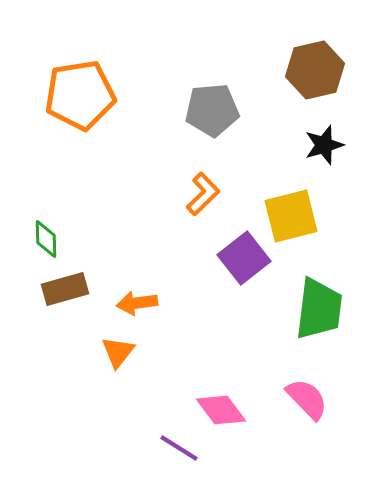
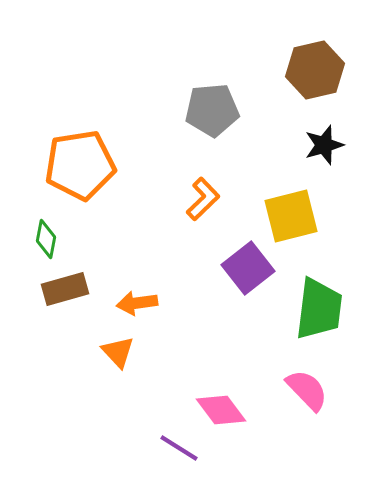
orange pentagon: moved 70 px down
orange L-shape: moved 5 px down
green diamond: rotated 12 degrees clockwise
purple square: moved 4 px right, 10 px down
orange triangle: rotated 21 degrees counterclockwise
pink semicircle: moved 9 px up
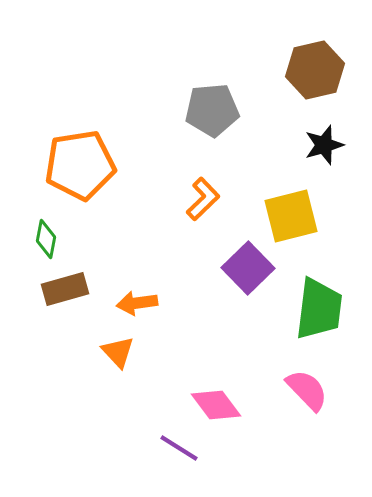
purple square: rotated 6 degrees counterclockwise
pink diamond: moved 5 px left, 5 px up
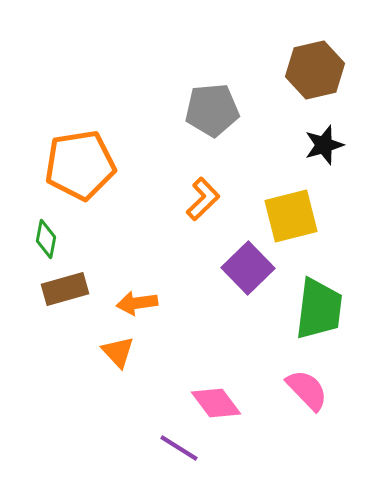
pink diamond: moved 2 px up
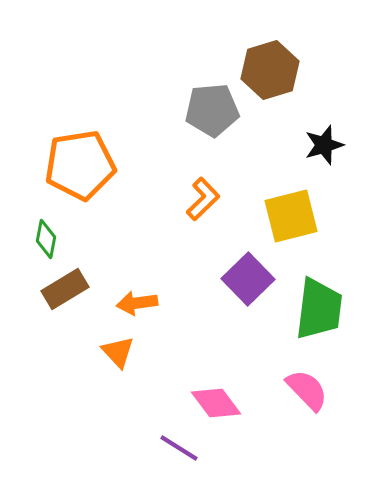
brown hexagon: moved 45 px left; rotated 4 degrees counterclockwise
purple square: moved 11 px down
brown rectangle: rotated 15 degrees counterclockwise
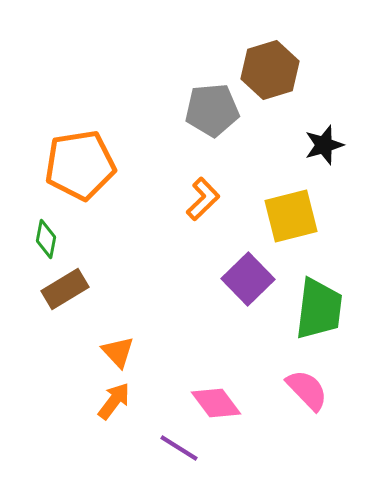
orange arrow: moved 23 px left, 98 px down; rotated 135 degrees clockwise
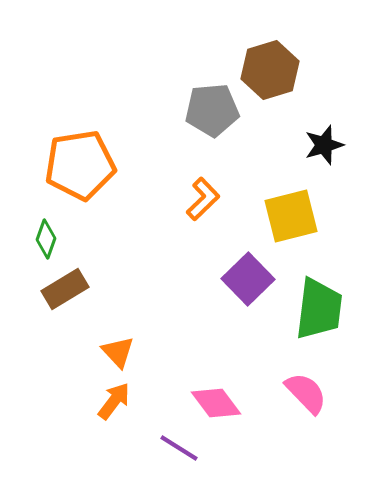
green diamond: rotated 9 degrees clockwise
pink semicircle: moved 1 px left, 3 px down
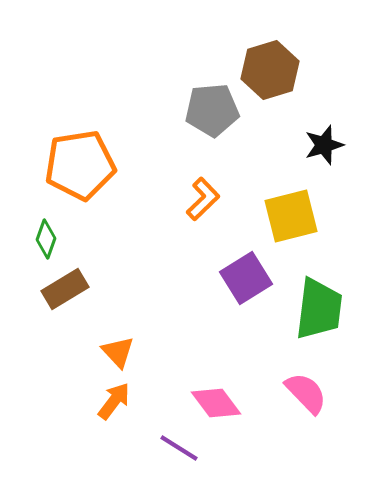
purple square: moved 2 px left, 1 px up; rotated 12 degrees clockwise
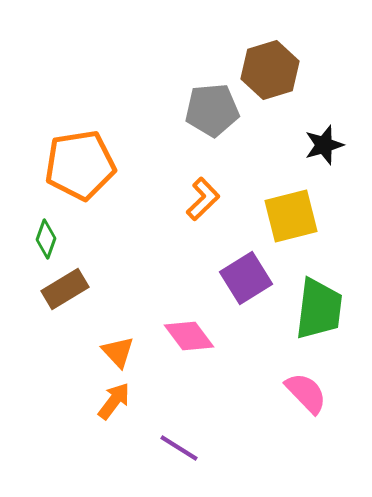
pink diamond: moved 27 px left, 67 px up
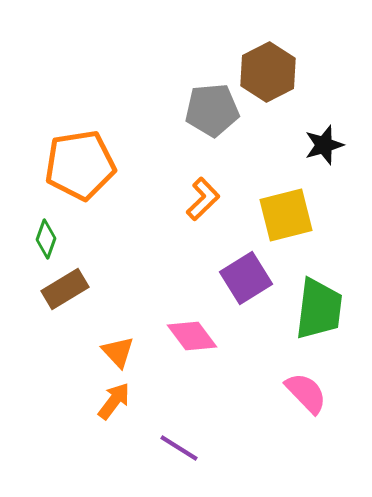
brown hexagon: moved 2 px left, 2 px down; rotated 10 degrees counterclockwise
yellow square: moved 5 px left, 1 px up
pink diamond: moved 3 px right
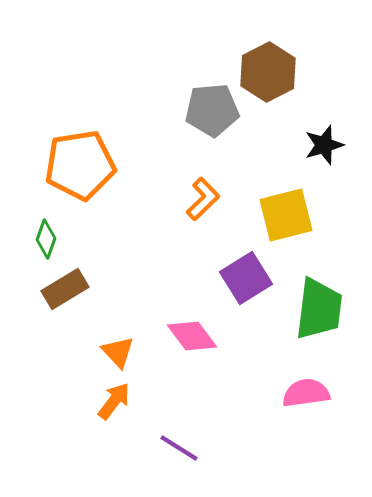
pink semicircle: rotated 54 degrees counterclockwise
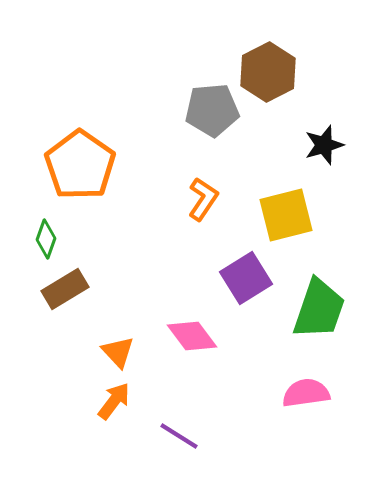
orange pentagon: rotated 28 degrees counterclockwise
orange L-shape: rotated 12 degrees counterclockwise
green trapezoid: rotated 12 degrees clockwise
purple line: moved 12 px up
